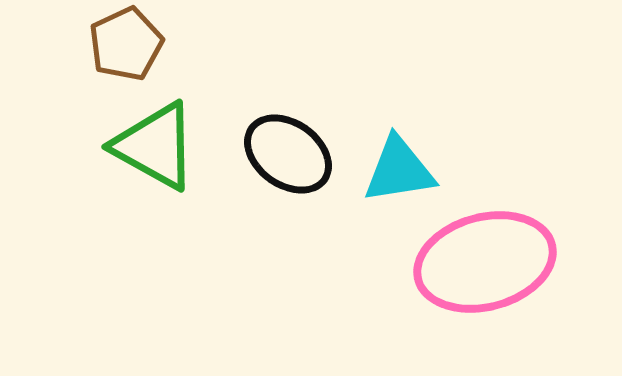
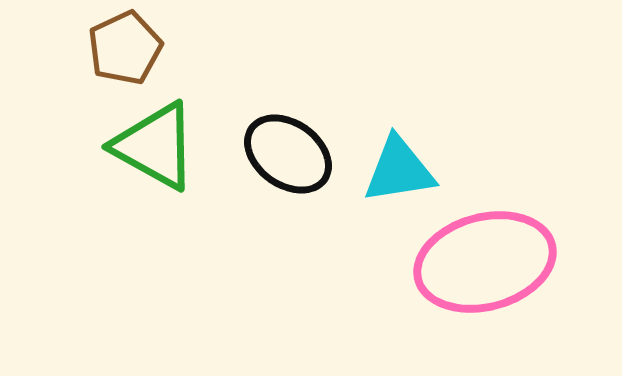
brown pentagon: moved 1 px left, 4 px down
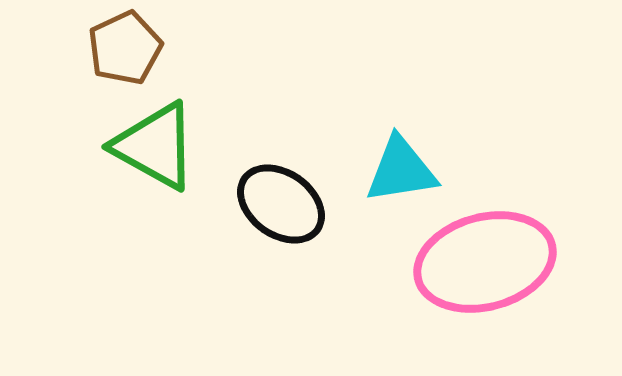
black ellipse: moved 7 px left, 50 px down
cyan triangle: moved 2 px right
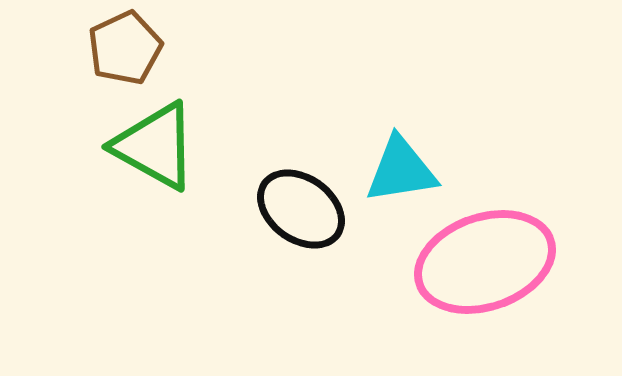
black ellipse: moved 20 px right, 5 px down
pink ellipse: rotated 4 degrees counterclockwise
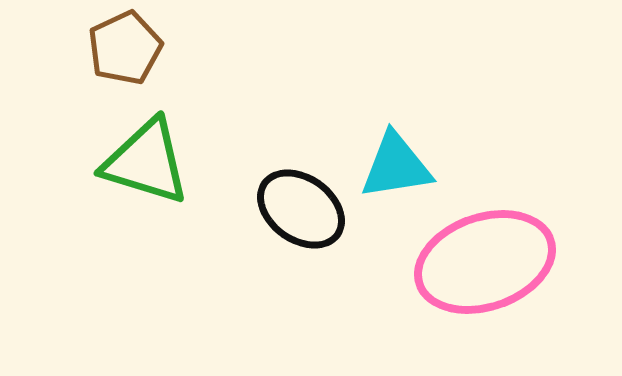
green triangle: moved 9 px left, 16 px down; rotated 12 degrees counterclockwise
cyan triangle: moved 5 px left, 4 px up
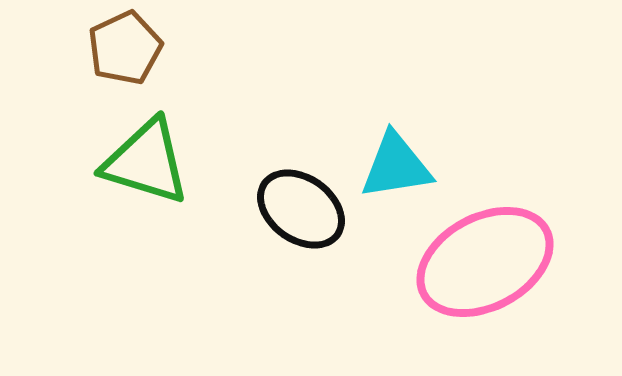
pink ellipse: rotated 9 degrees counterclockwise
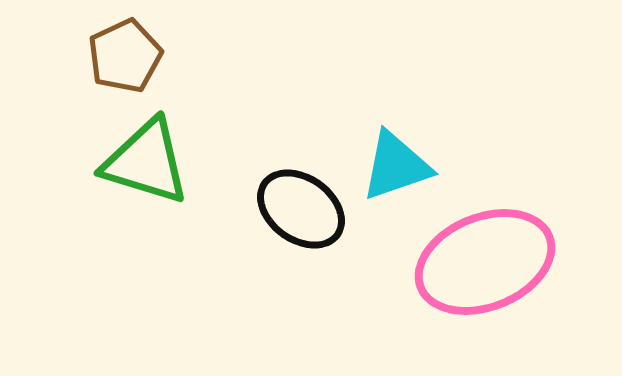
brown pentagon: moved 8 px down
cyan triangle: rotated 10 degrees counterclockwise
pink ellipse: rotated 6 degrees clockwise
